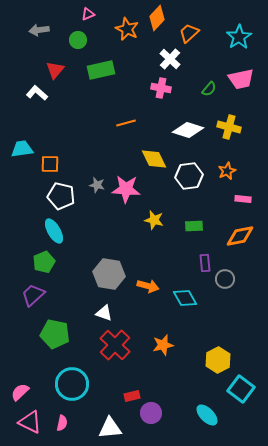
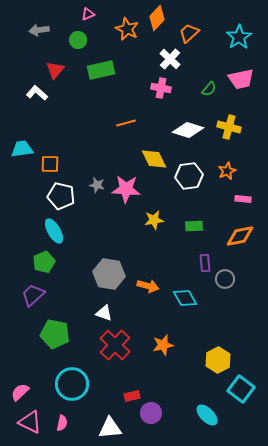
yellow star at (154, 220): rotated 24 degrees counterclockwise
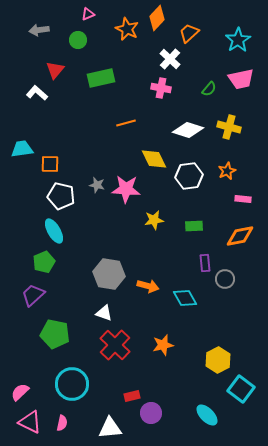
cyan star at (239, 37): moved 1 px left, 3 px down
green rectangle at (101, 70): moved 8 px down
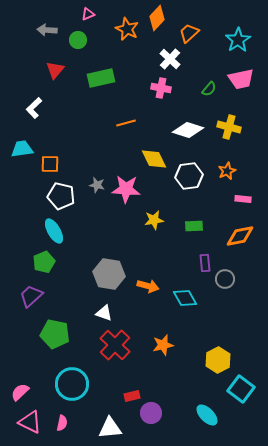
gray arrow at (39, 30): moved 8 px right; rotated 12 degrees clockwise
white L-shape at (37, 93): moved 3 px left, 15 px down; rotated 85 degrees counterclockwise
purple trapezoid at (33, 295): moved 2 px left, 1 px down
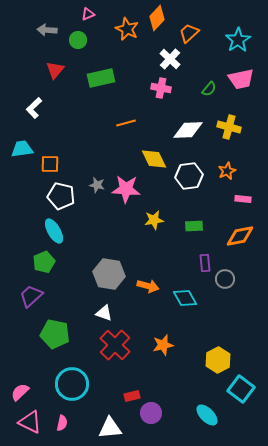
white diamond at (188, 130): rotated 20 degrees counterclockwise
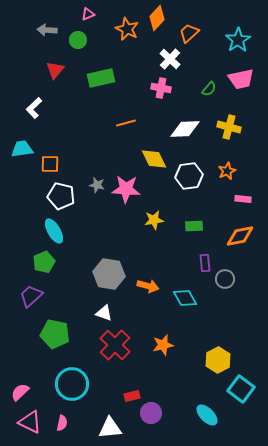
white diamond at (188, 130): moved 3 px left, 1 px up
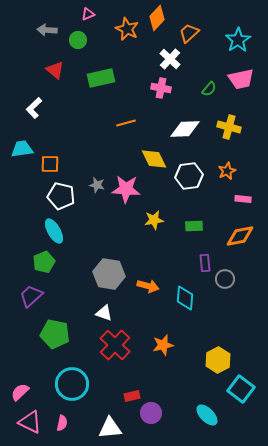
red triangle at (55, 70): rotated 30 degrees counterclockwise
cyan diamond at (185, 298): rotated 35 degrees clockwise
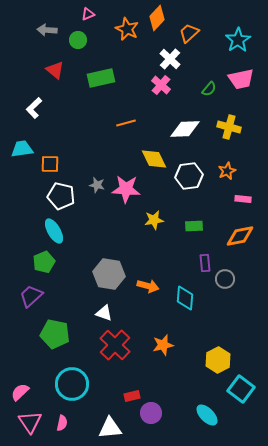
pink cross at (161, 88): moved 3 px up; rotated 30 degrees clockwise
pink triangle at (30, 422): rotated 30 degrees clockwise
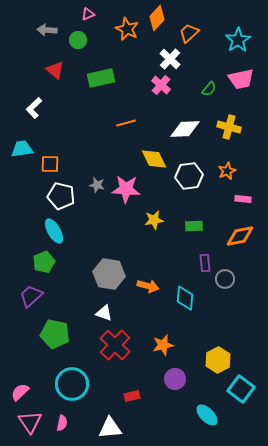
purple circle at (151, 413): moved 24 px right, 34 px up
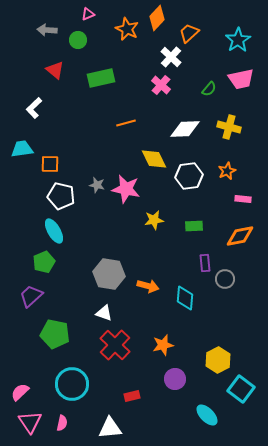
white cross at (170, 59): moved 1 px right, 2 px up
pink star at (126, 189): rotated 8 degrees clockwise
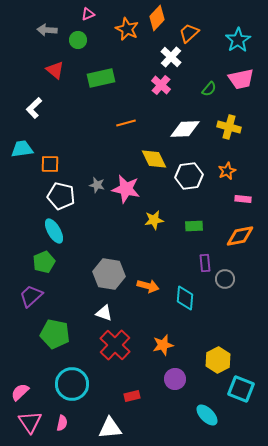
cyan square at (241, 389): rotated 16 degrees counterclockwise
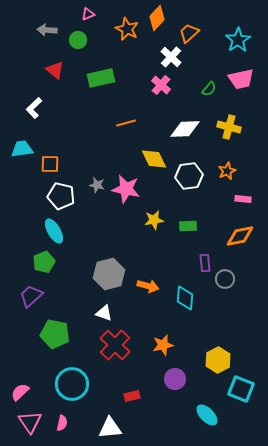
green rectangle at (194, 226): moved 6 px left
gray hexagon at (109, 274): rotated 24 degrees counterclockwise
